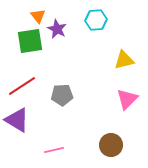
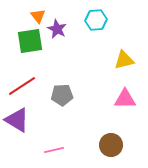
pink triangle: moved 2 px left; rotated 45 degrees clockwise
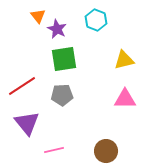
cyan hexagon: rotated 25 degrees clockwise
green square: moved 34 px right, 18 px down
purple triangle: moved 10 px right, 3 px down; rotated 20 degrees clockwise
brown circle: moved 5 px left, 6 px down
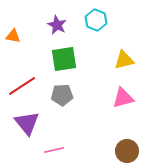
orange triangle: moved 25 px left, 20 px down; rotated 42 degrees counterclockwise
purple star: moved 4 px up
pink triangle: moved 2 px left, 1 px up; rotated 15 degrees counterclockwise
brown circle: moved 21 px right
